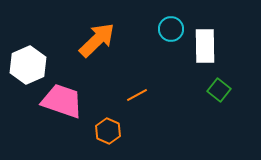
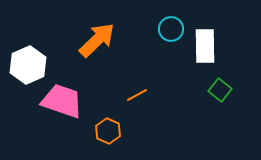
green square: moved 1 px right
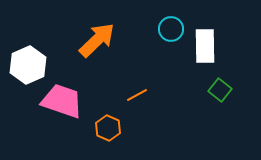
orange hexagon: moved 3 px up
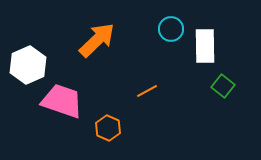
green square: moved 3 px right, 4 px up
orange line: moved 10 px right, 4 px up
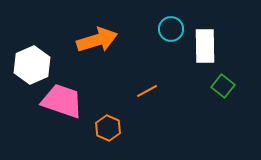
orange arrow: rotated 27 degrees clockwise
white hexagon: moved 4 px right
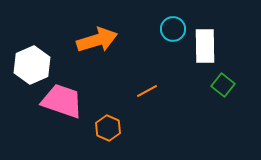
cyan circle: moved 2 px right
green square: moved 1 px up
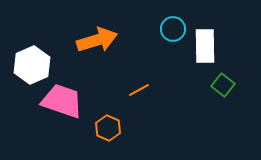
orange line: moved 8 px left, 1 px up
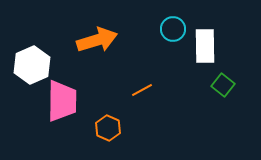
orange line: moved 3 px right
pink trapezoid: rotated 72 degrees clockwise
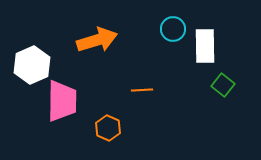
orange line: rotated 25 degrees clockwise
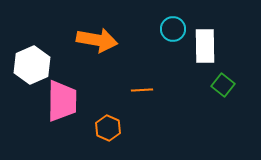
orange arrow: rotated 27 degrees clockwise
